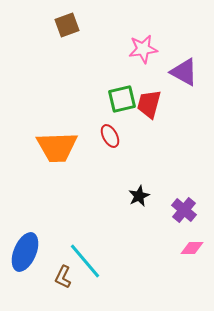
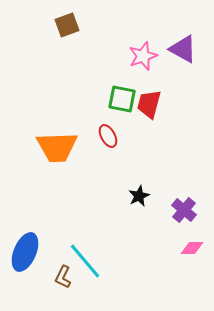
pink star: moved 7 px down; rotated 12 degrees counterclockwise
purple triangle: moved 1 px left, 23 px up
green square: rotated 24 degrees clockwise
red ellipse: moved 2 px left
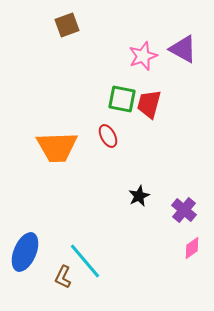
pink diamond: rotated 35 degrees counterclockwise
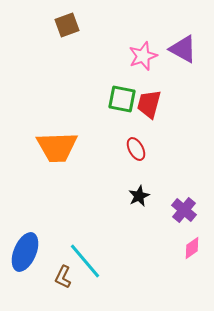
red ellipse: moved 28 px right, 13 px down
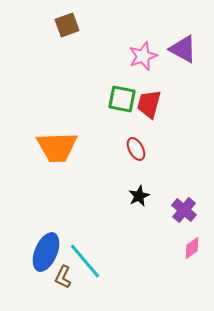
blue ellipse: moved 21 px right
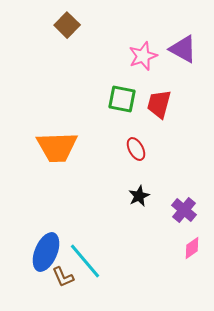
brown square: rotated 25 degrees counterclockwise
red trapezoid: moved 10 px right
brown L-shape: rotated 50 degrees counterclockwise
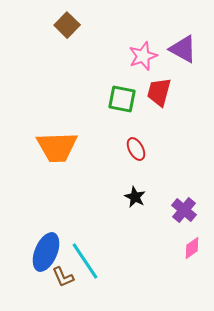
red trapezoid: moved 12 px up
black star: moved 4 px left, 1 px down; rotated 20 degrees counterclockwise
cyan line: rotated 6 degrees clockwise
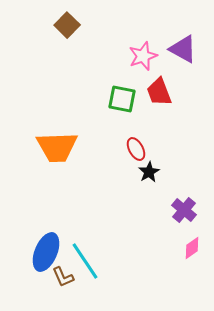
red trapezoid: rotated 36 degrees counterclockwise
black star: moved 14 px right, 25 px up; rotated 15 degrees clockwise
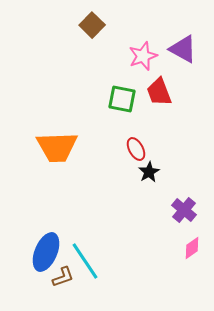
brown square: moved 25 px right
brown L-shape: rotated 85 degrees counterclockwise
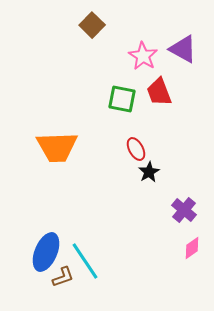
pink star: rotated 20 degrees counterclockwise
